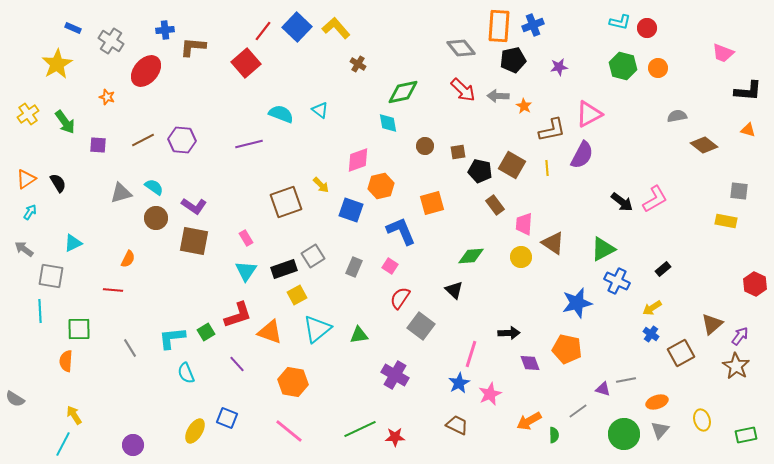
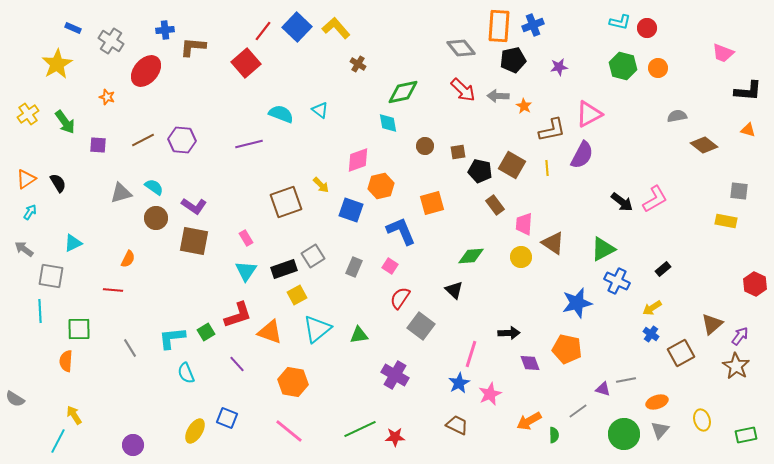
cyan line at (63, 444): moved 5 px left, 3 px up
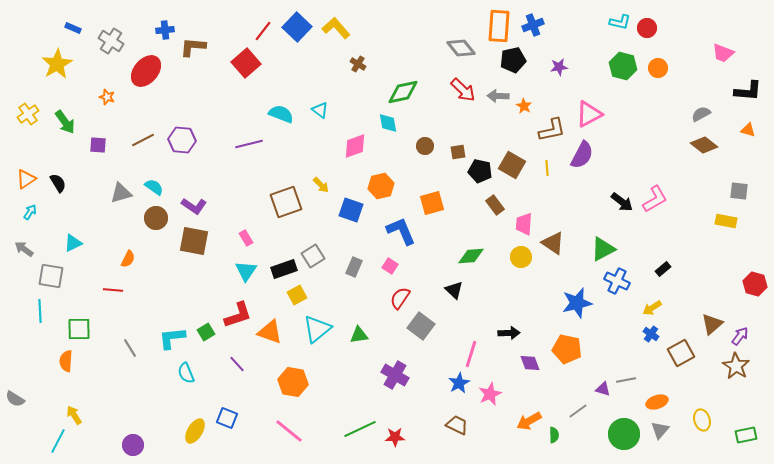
gray semicircle at (677, 116): moved 24 px right, 2 px up; rotated 18 degrees counterclockwise
pink diamond at (358, 160): moved 3 px left, 14 px up
red hexagon at (755, 284): rotated 10 degrees counterclockwise
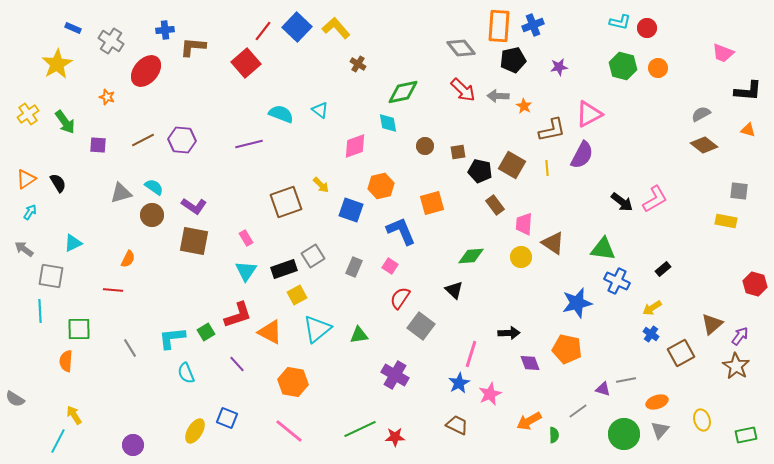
brown circle at (156, 218): moved 4 px left, 3 px up
green triangle at (603, 249): rotated 36 degrees clockwise
orange triangle at (270, 332): rotated 8 degrees clockwise
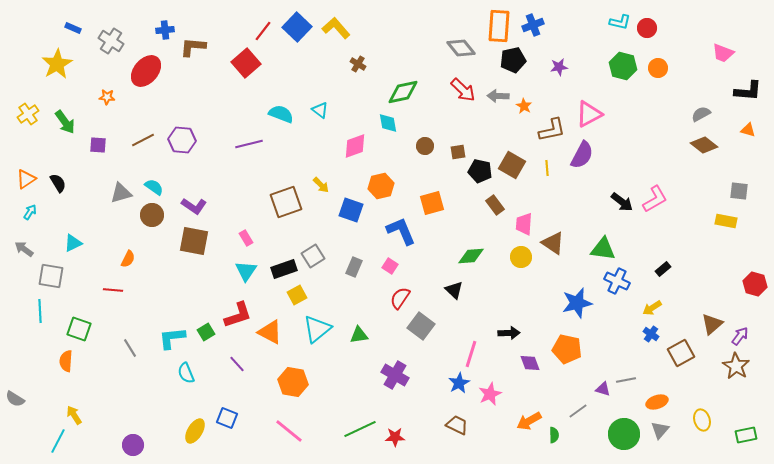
orange star at (107, 97): rotated 14 degrees counterclockwise
green square at (79, 329): rotated 20 degrees clockwise
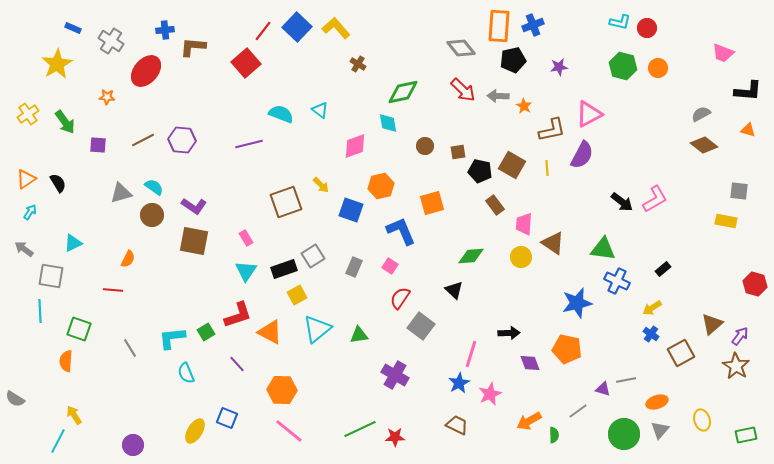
orange hexagon at (293, 382): moved 11 px left, 8 px down; rotated 8 degrees counterclockwise
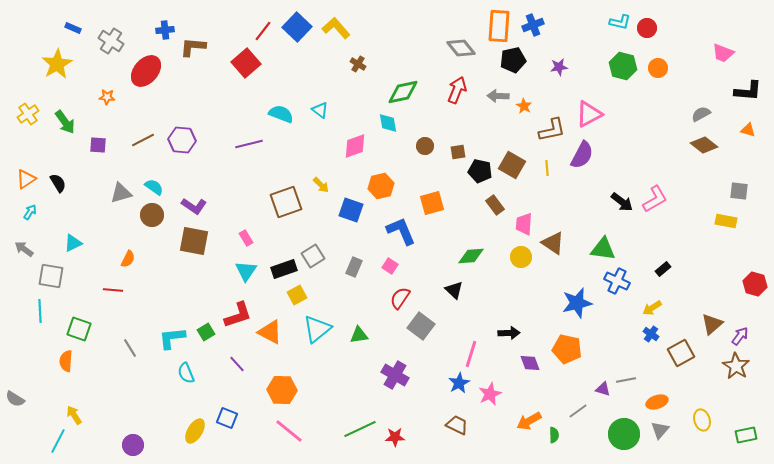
red arrow at (463, 90): moved 6 px left; rotated 112 degrees counterclockwise
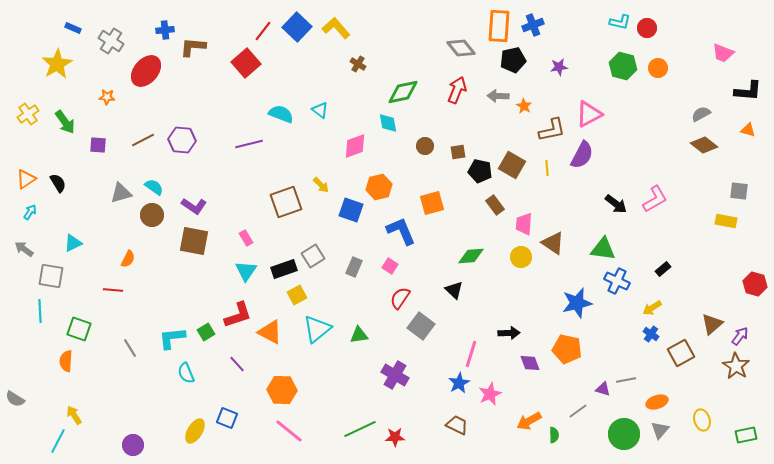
orange hexagon at (381, 186): moved 2 px left, 1 px down
black arrow at (622, 202): moved 6 px left, 2 px down
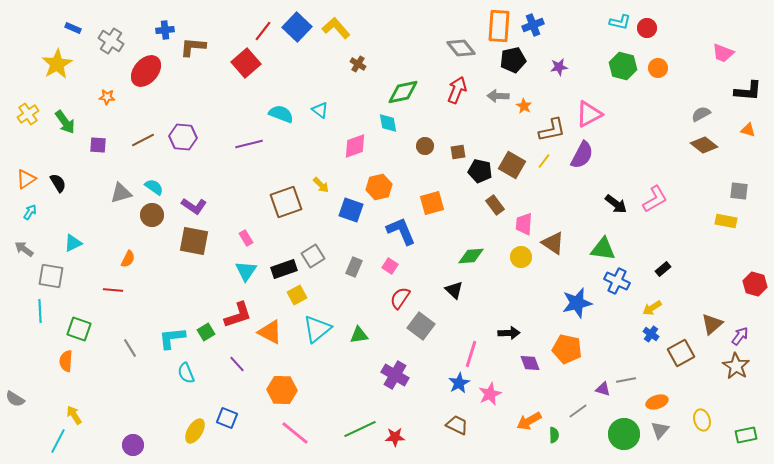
purple hexagon at (182, 140): moved 1 px right, 3 px up
yellow line at (547, 168): moved 3 px left, 7 px up; rotated 42 degrees clockwise
pink line at (289, 431): moved 6 px right, 2 px down
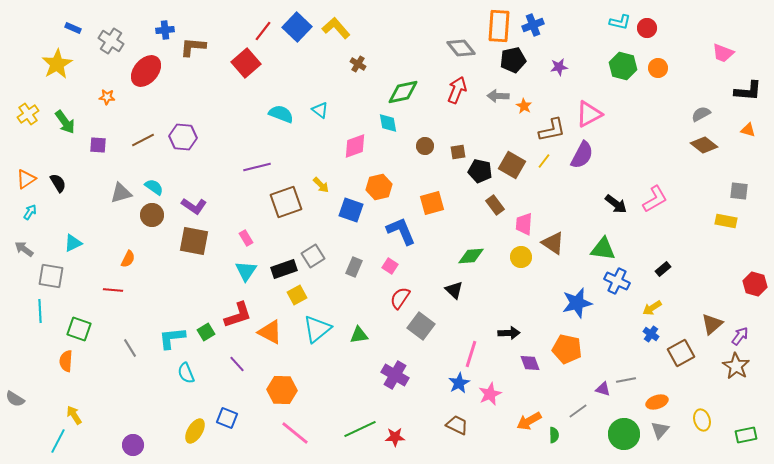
purple line at (249, 144): moved 8 px right, 23 px down
